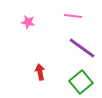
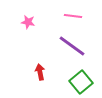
purple line: moved 10 px left, 2 px up
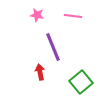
pink star: moved 9 px right, 7 px up
purple line: moved 19 px left, 1 px down; rotated 32 degrees clockwise
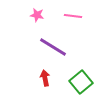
purple line: rotated 36 degrees counterclockwise
red arrow: moved 5 px right, 6 px down
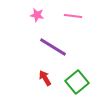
red arrow: rotated 21 degrees counterclockwise
green square: moved 4 px left
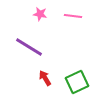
pink star: moved 3 px right, 1 px up
purple line: moved 24 px left
green square: rotated 15 degrees clockwise
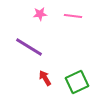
pink star: rotated 16 degrees counterclockwise
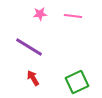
red arrow: moved 12 px left
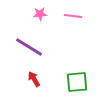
red arrow: moved 1 px right, 1 px down
green square: rotated 20 degrees clockwise
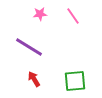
pink line: rotated 48 degrees clockwise
green square: moved 2 px left, 1 px up
